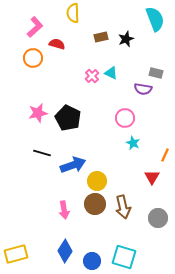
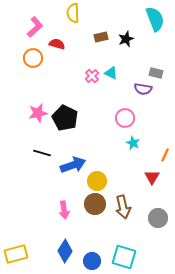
black pentagon: moved 3 px left
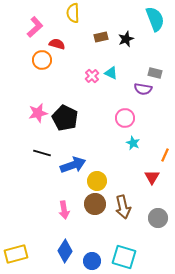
orange circle: moved 9 px right, 2 px down
gray rectangle: moved 1 px left
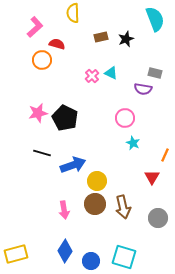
blue circle: moved 1 px left
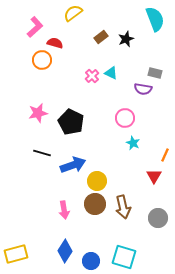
yellow semicircle: rotated 54 degrees clockwise
brown rectangle: rotated 24 degrees counterclockwise
red semicircle: moved 2 px left, 1 px up
black pentagon: moved 6 px right, 4 px down
red triangle: moved 2 px right, 1 px up
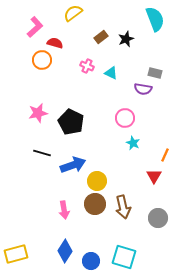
pink cross: moved 5 px left, 10 px up; rotated 24 degrees counterclockwise
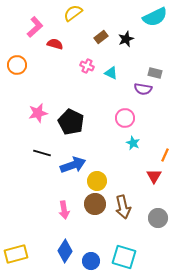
cyan semicircle: moved 2 px up; rotated 85 degrees clockwise
red semicircle: moved 1 px down
orange circle: moved 25 px left, 5 px down
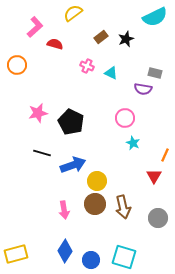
blue circle: moved 1 px up
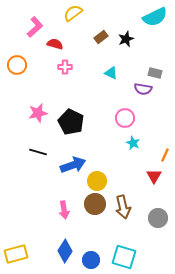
pink cross: moved 22 px left, 1 px down; rotated 24 degrees counterclockwise
black line: moved 4 px left, 1 px up
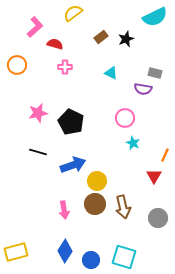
yellow rectangle: moved 2 px up
